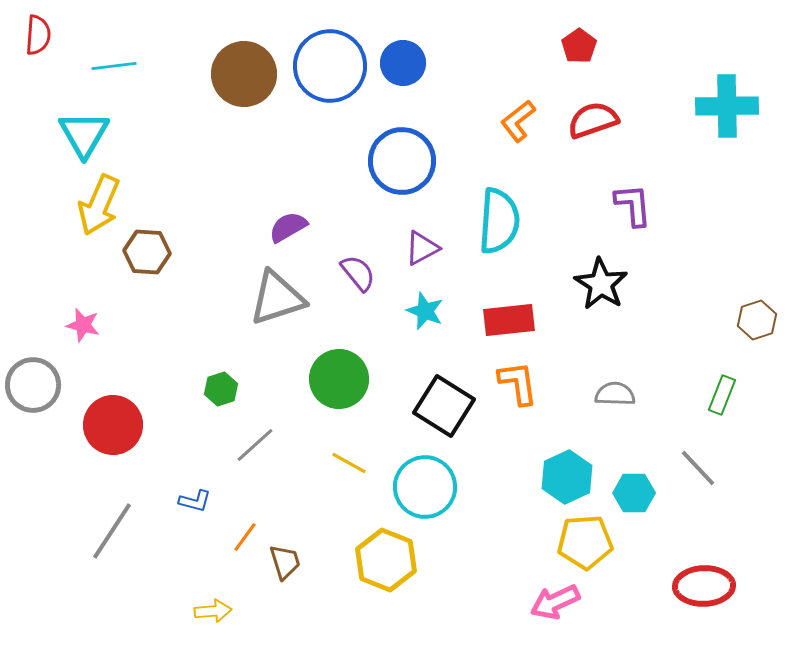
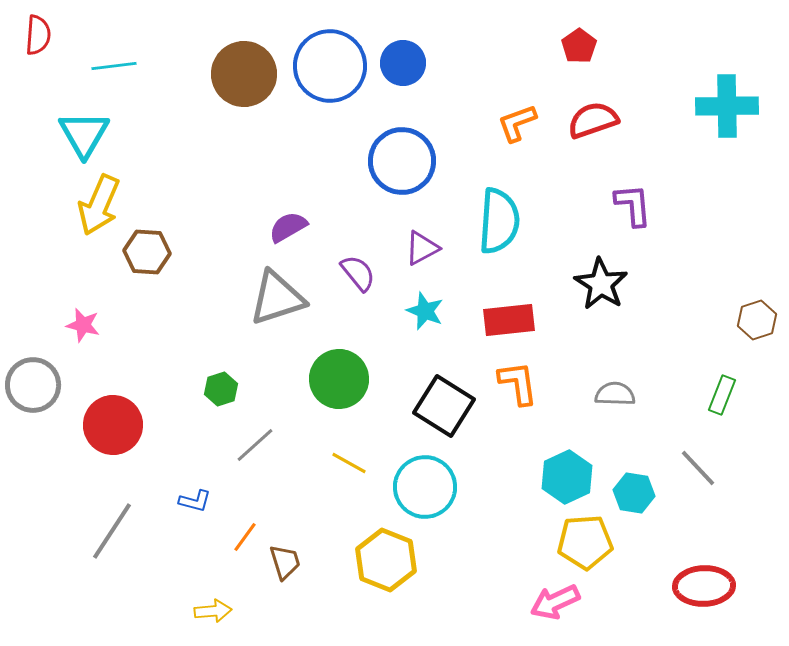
orange L-shape at (518, 121): moved 1 px left, 2 px down; rotated 18 degrees clockwise
cyan hexagon at (634, 493): rotated 9 degrees clockwise
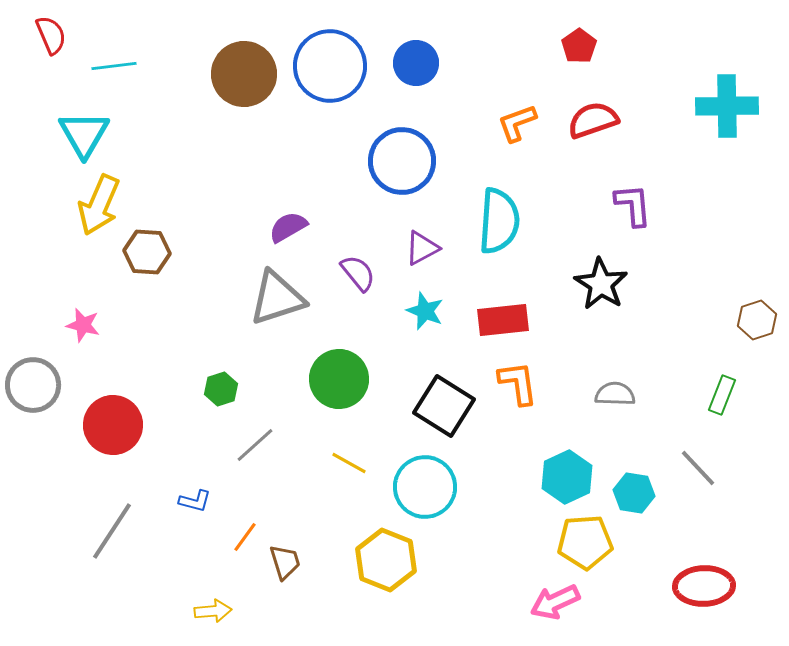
red semicircle at (38, 35): moved 13 px right; rotated 27 degrees counterclockwise
blue circle at (403, 63): moved 13 px right
red rectangle at (509, 320): moved 6 px left
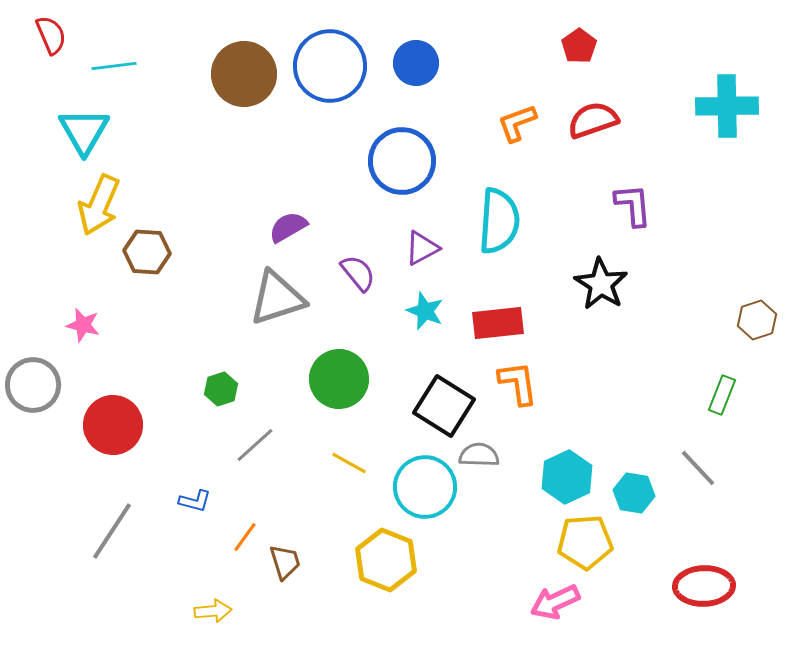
cyan triangle at (84, 134): moved 3 px up
red rectangle at (503, 320): moved 5 px left, 3 px down
gray semicircle at (615, 394): moved 136 px left, 61 px down
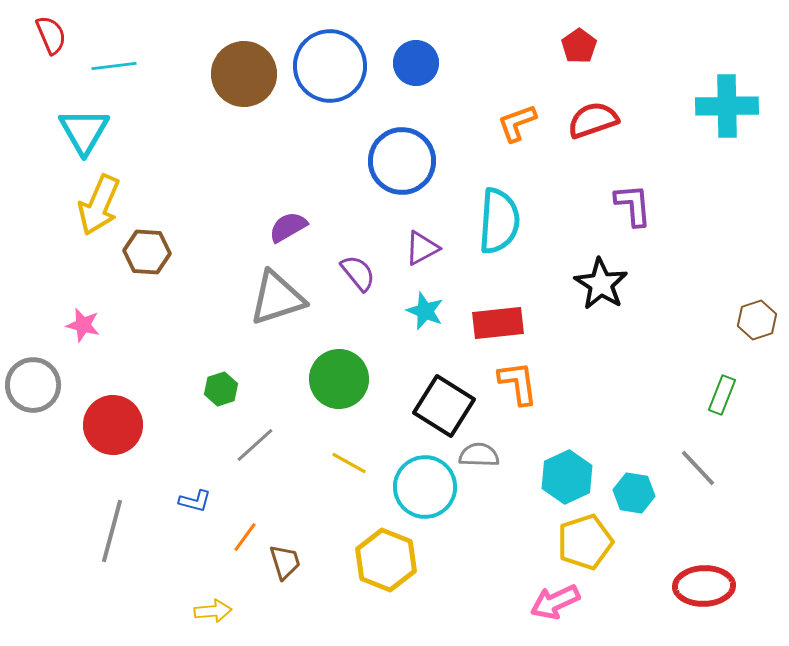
gray line at (112, 531): rotated 18 degrees counterclockwise
yellow pentagon at (585, 542): rotated 14 degrees counterclockwise
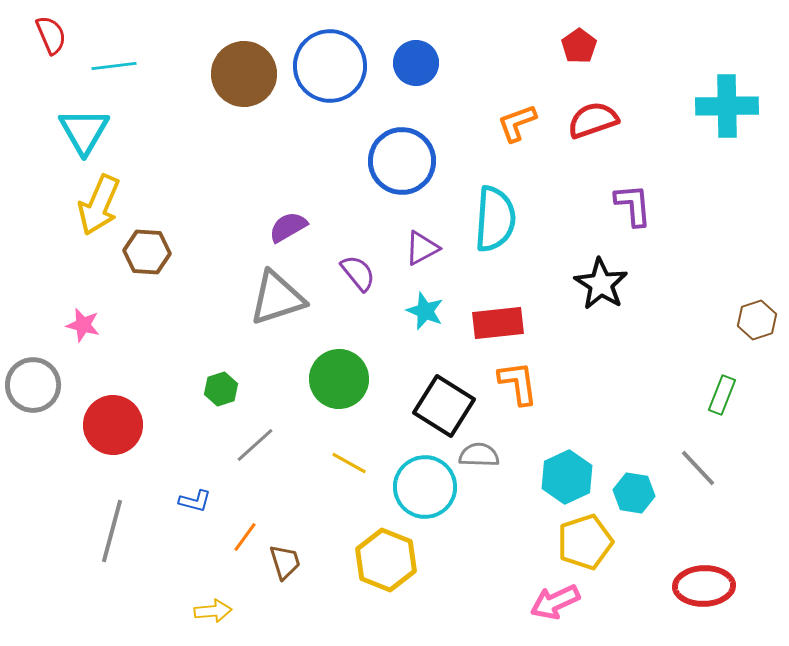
cyan semicircle at (499, 221): moved 4 px left, 2 px up
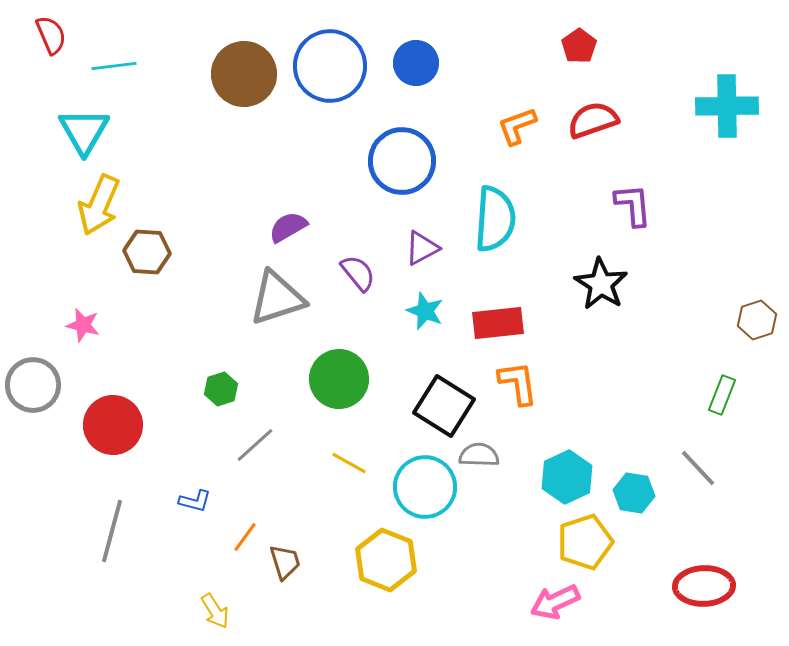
orange L-shape at (517, 123): moved 3 px down
yellow arrow at (213, 611): moved 2 px right; rotated 63 degrees clockwise
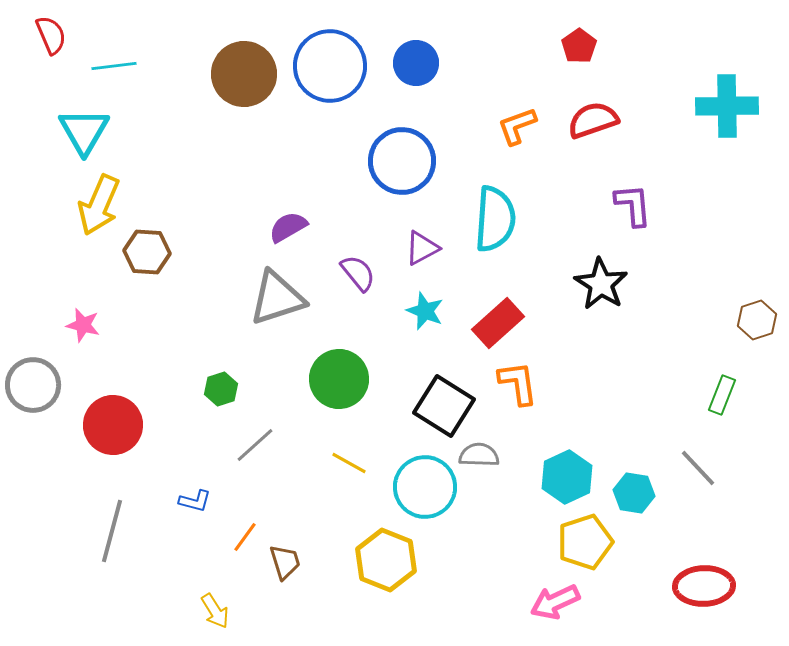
red rectangle at (498, 323): rotated 36 degrees counterclockwise
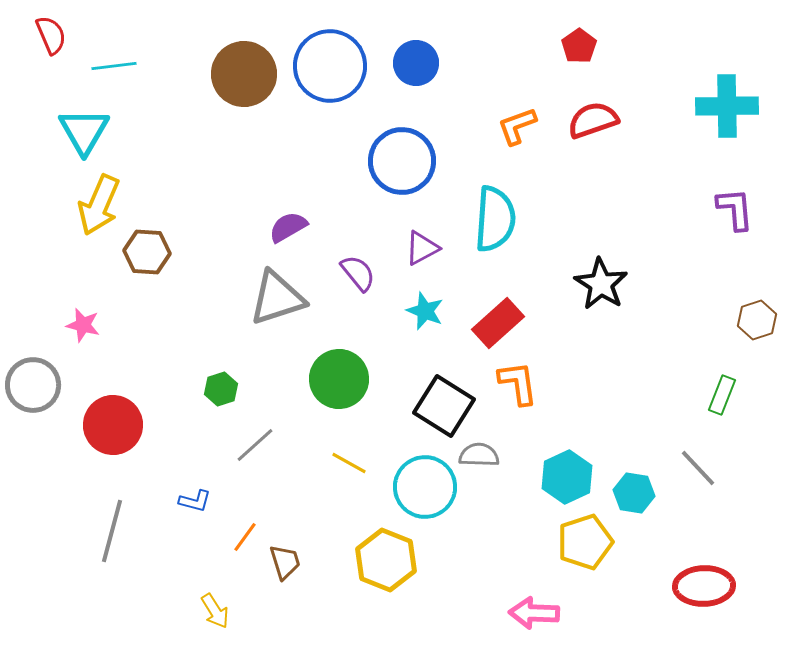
purple L-shape at (633, 205): moved 102 px right, 4 px down
pink arrow at (555, 602): moved 21 px left, 11 px down; rotated 27 degrees clockwise
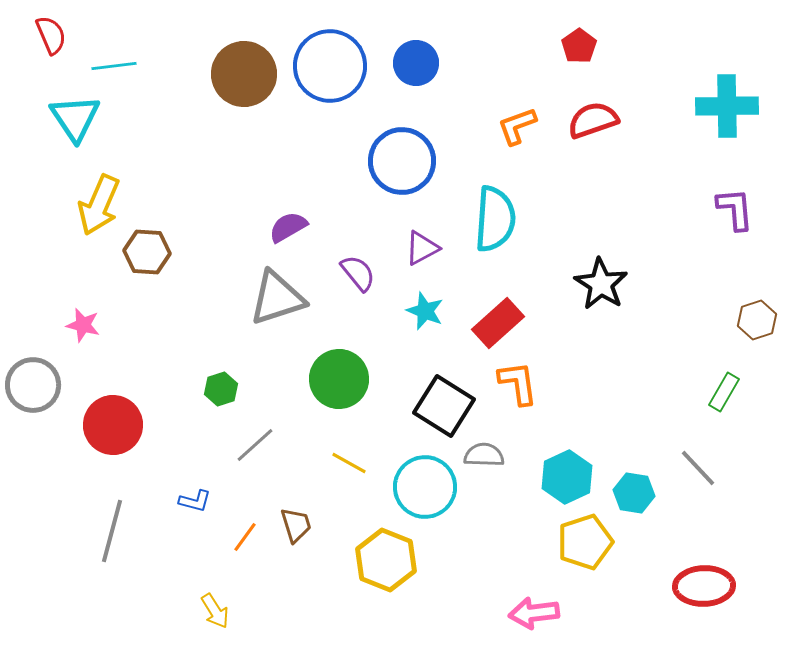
cyan triangle at (84, 131): moved 9 px left, 13 px up; rotated 4 degrees counterclockwise
green rectangle at (722, 395): moved 2 px right, 3 px up; rotated 9 degrees clockwise
gray semicircle at (479, 455): moved 5 px right
brown trapezoid at (285, 562): moved 11 px right, 37 px up
pink arrow at (534, 613): rotated 9 degrees counterclockwise
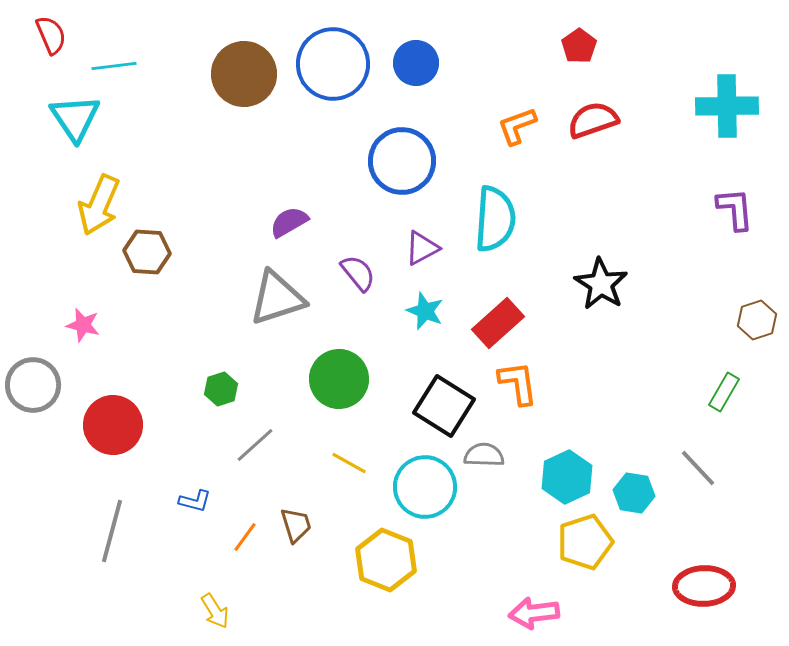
blue circle at (330, 66): moved 3 px right, 2 px up
purple semicircle at (288, 227): moved 1 px right, 5 px up
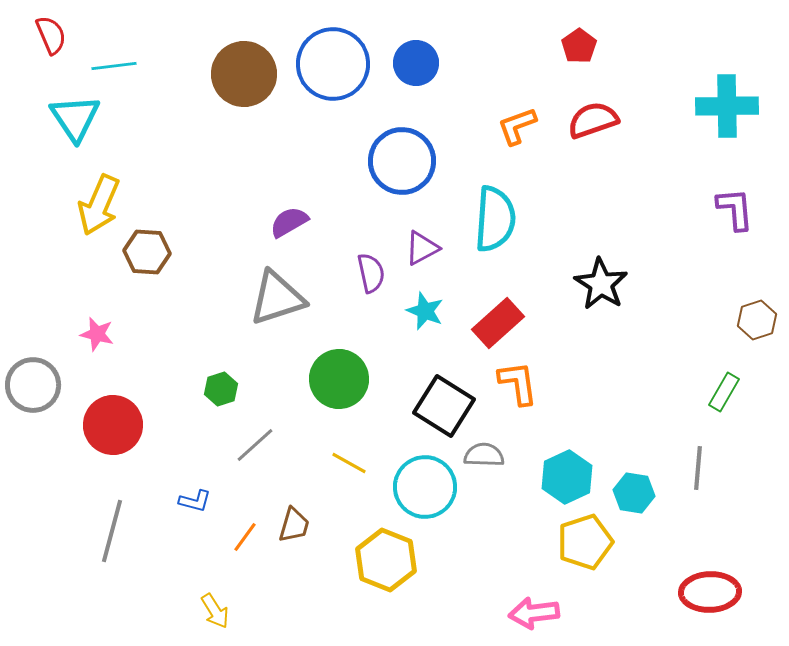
purple semicircle at (358, 273): moved 13 px right; rotated 27 degrees clockwise
pink star at (83, 325): moved 14 px right, 9 px down
gray line at (698, 468): rotated 48 degrees clockwise
brown trapezoid at (296, 525): moved 2 px left; rotated 33 degrees clockwise
red ellipse at (704, 586): moved 6 px right, 6 px down
